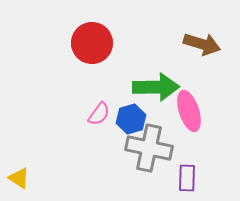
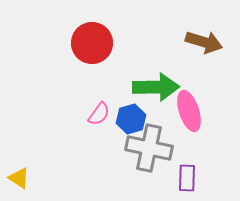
brown arrow: moved 2 px right, 2 px up
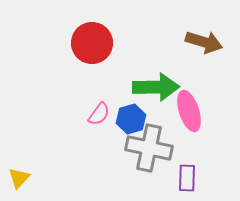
yellow triangle: rotated 40 degrees clockwise
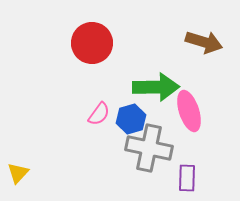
yellow triangle: moved 1 px left, 5 px up
